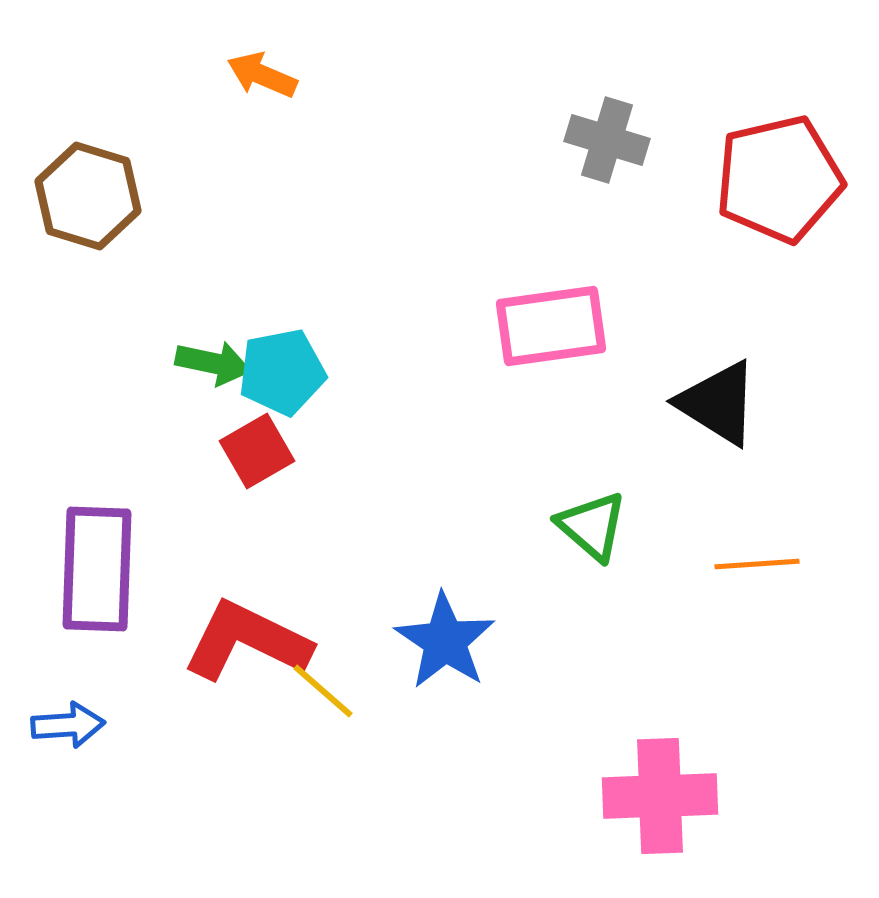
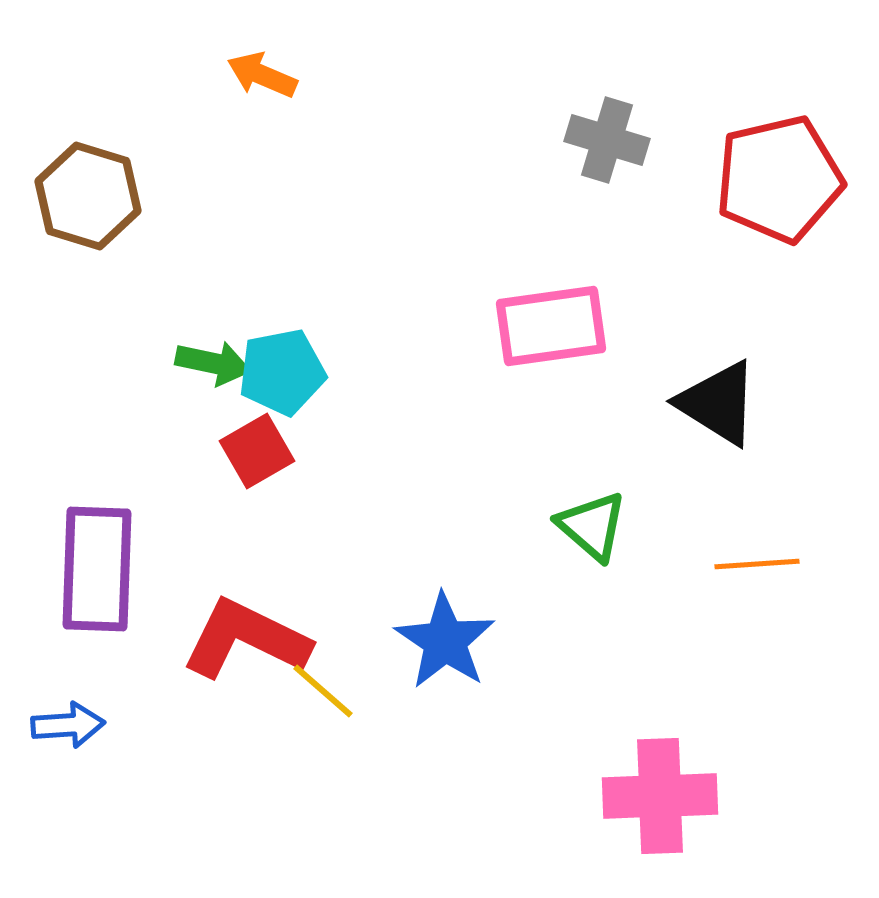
red L-shape: moved 1 px left, 2 px up
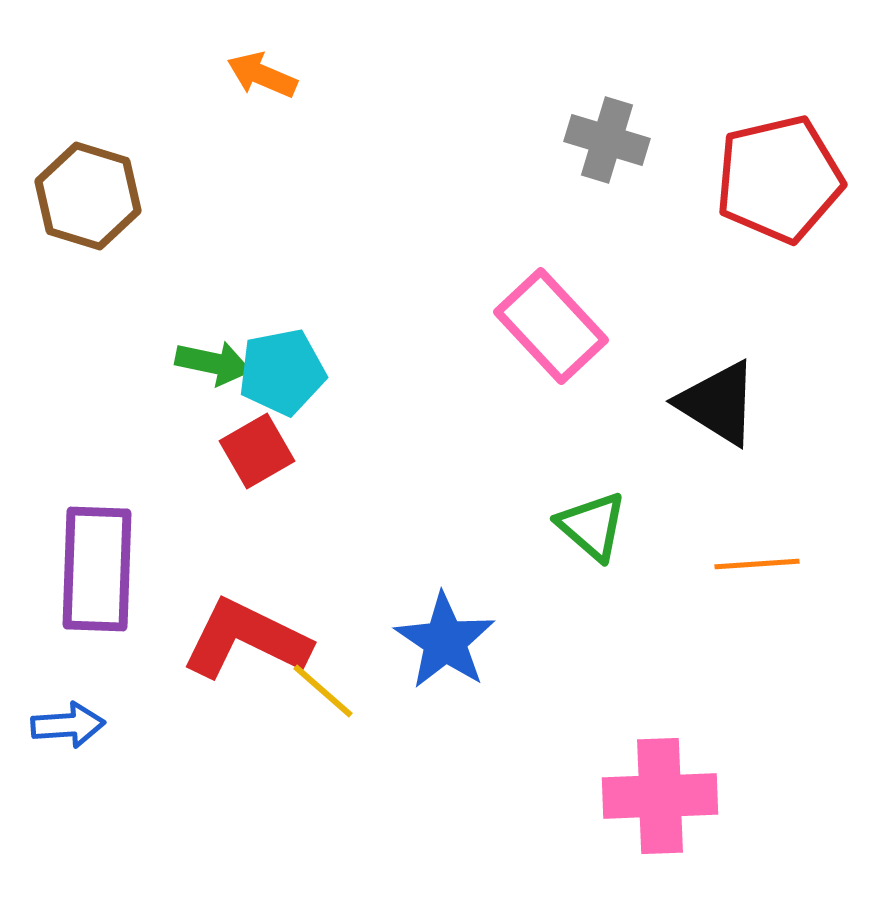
pink rectangle: rotated 55 degrees clockwise
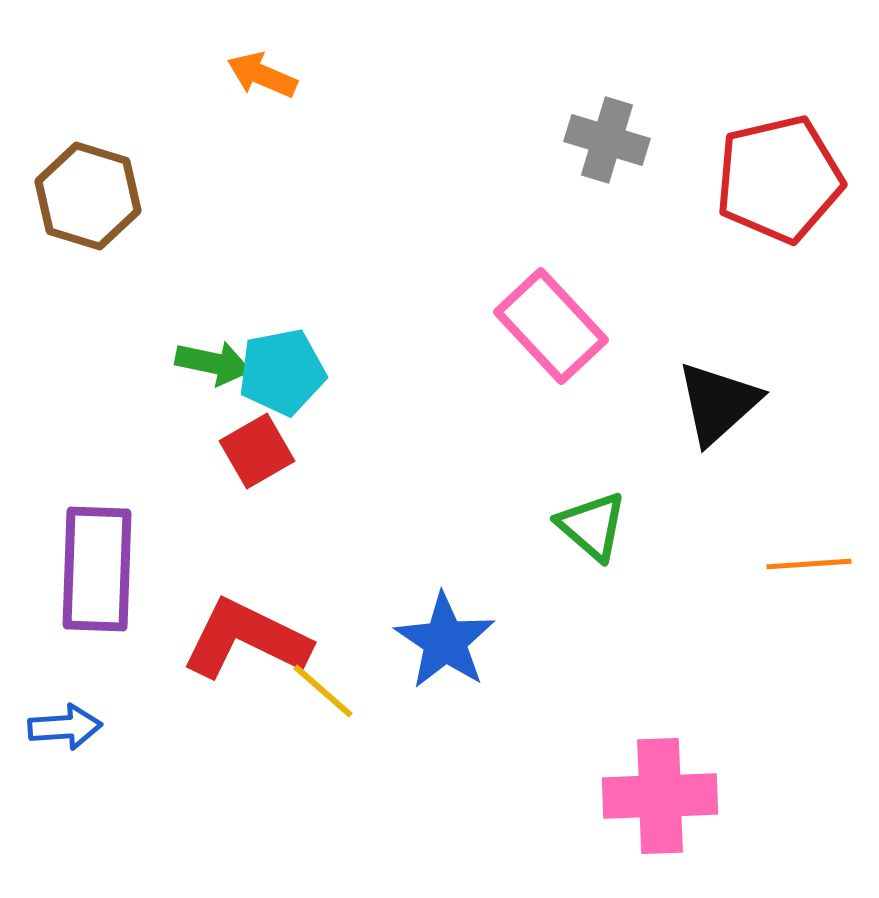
black triangle: rotated 46 degrees clockwise
orange line: moved 52 px right
blue arrow: moved 3 px left, 2 px down
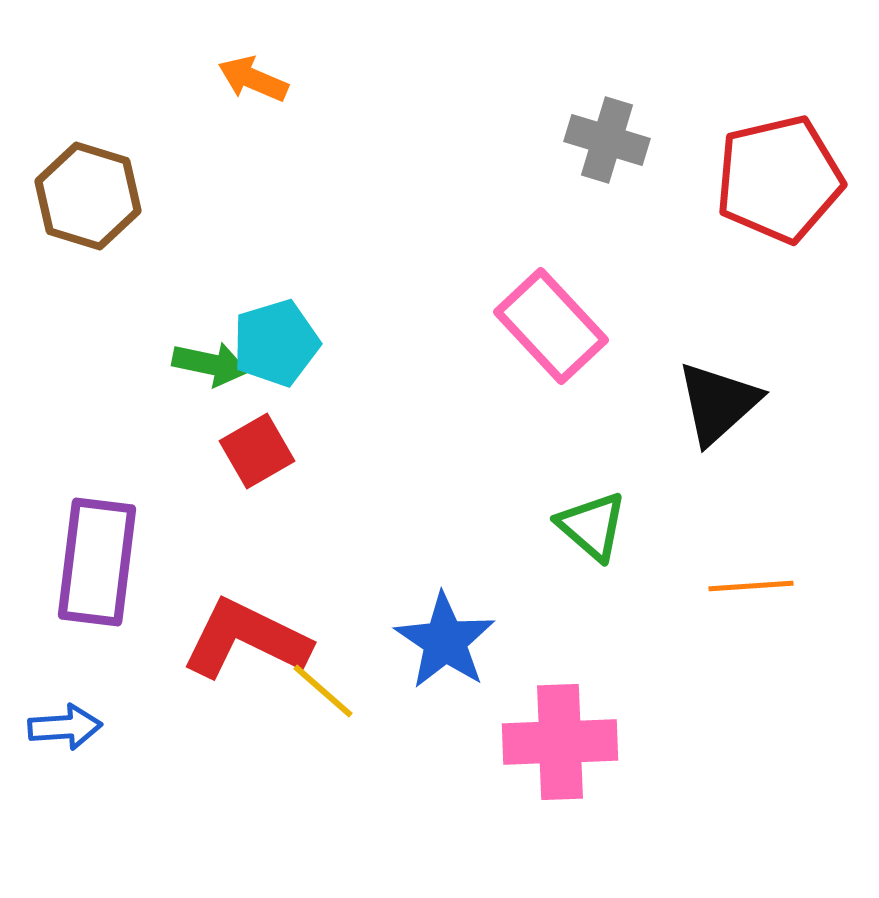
orange arrow: moved 9 px left, 4 px down
green arrow: moved 3 px left, 1 px down
cyan pentagon: moved 6 px left, 29 px up; rotated 6 degrees counterclockwise
orange line: moved 58 px left, 22 px down
purple rectangle: moved 7 px up; rotated 5 degrees clockwise
pink cross: moved 100 px left, 54 px up
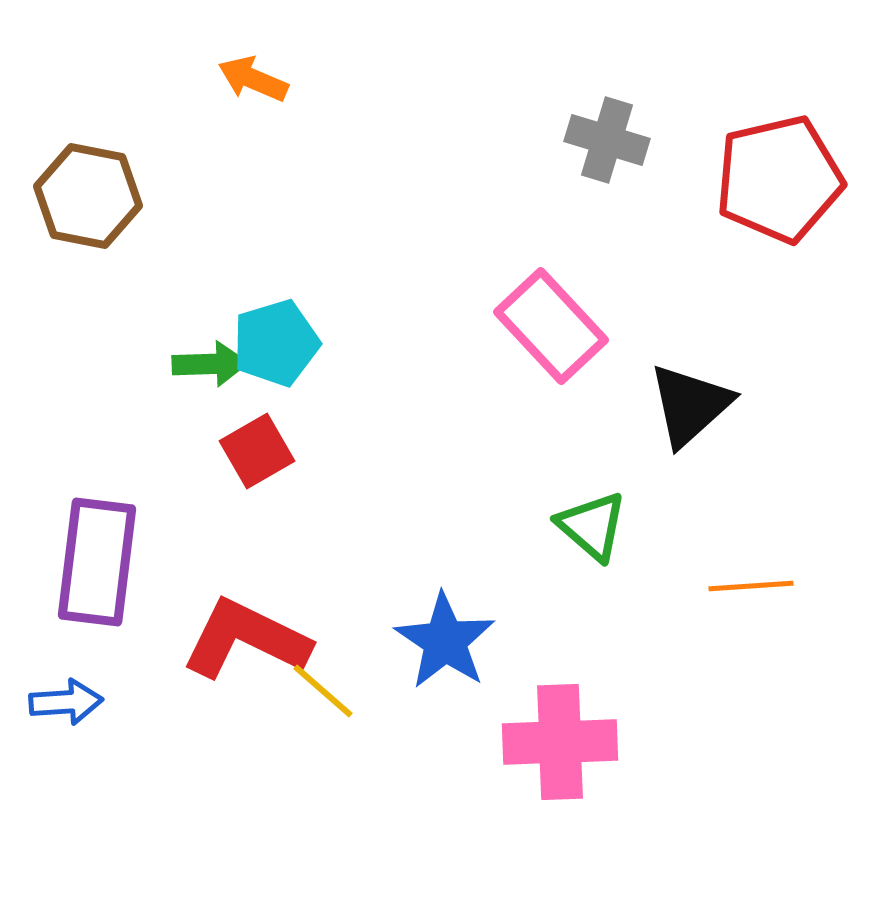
brown hexagon: rotated 6 degrees counterclockwise
green arrow: rotated 14 degrees counterclockwise
black triangle: moved 28 px left, 2 px down
blue arrow: moved 1 px right, 25 px up
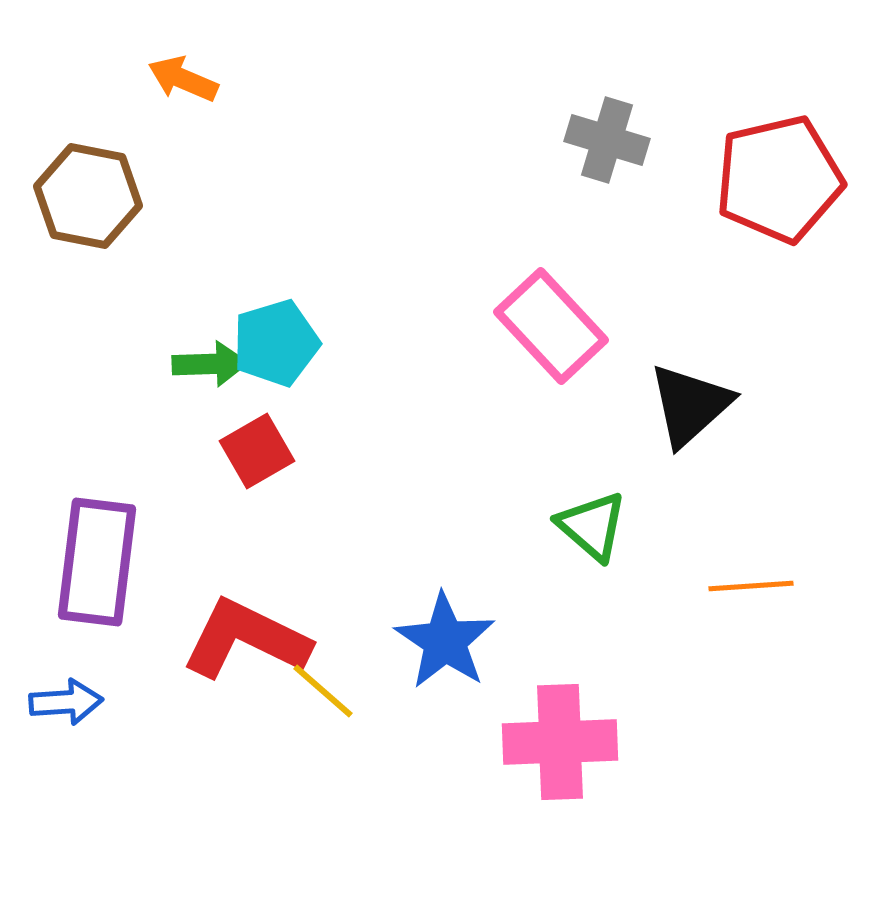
orange arrow: moved 70 px left
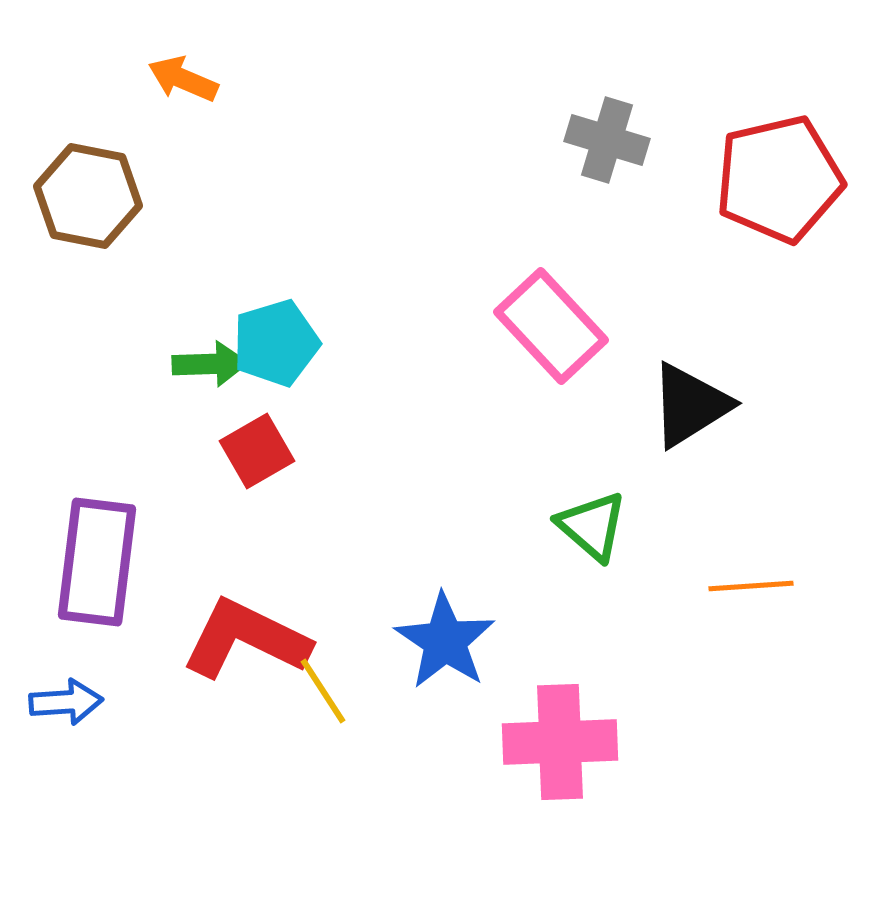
black triangle: rotated 10 degrees clockwise
yellow line: rotated 16 degrees clockwise
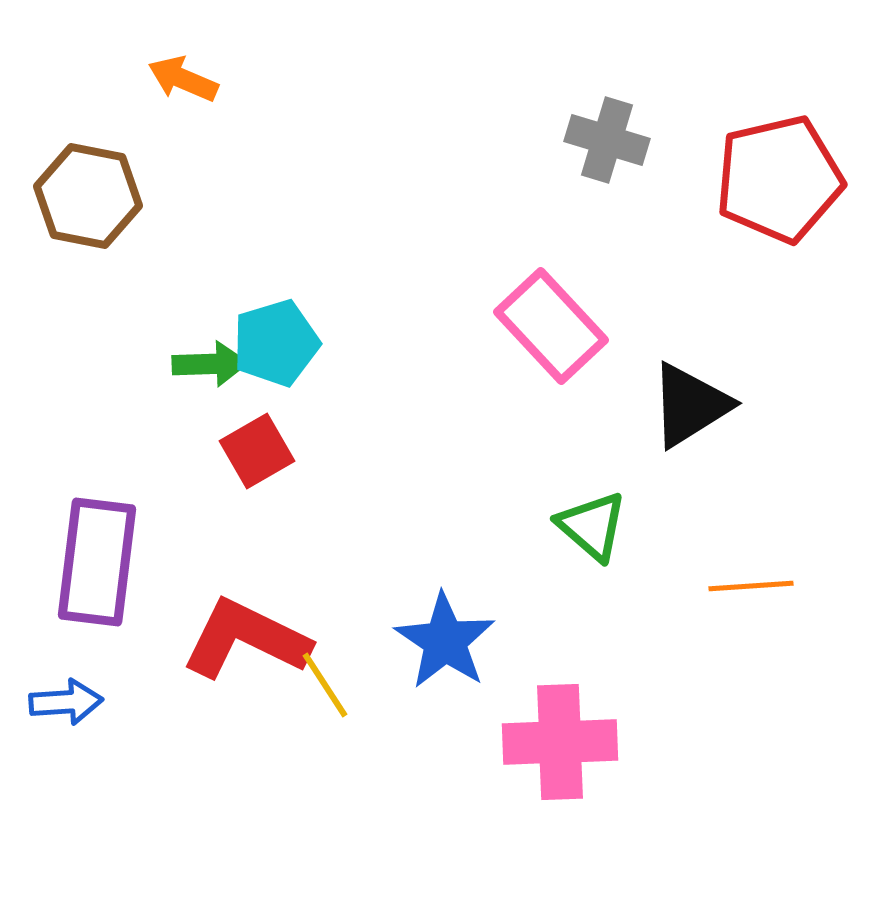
yellow line: moved 2 px right, 6 px up
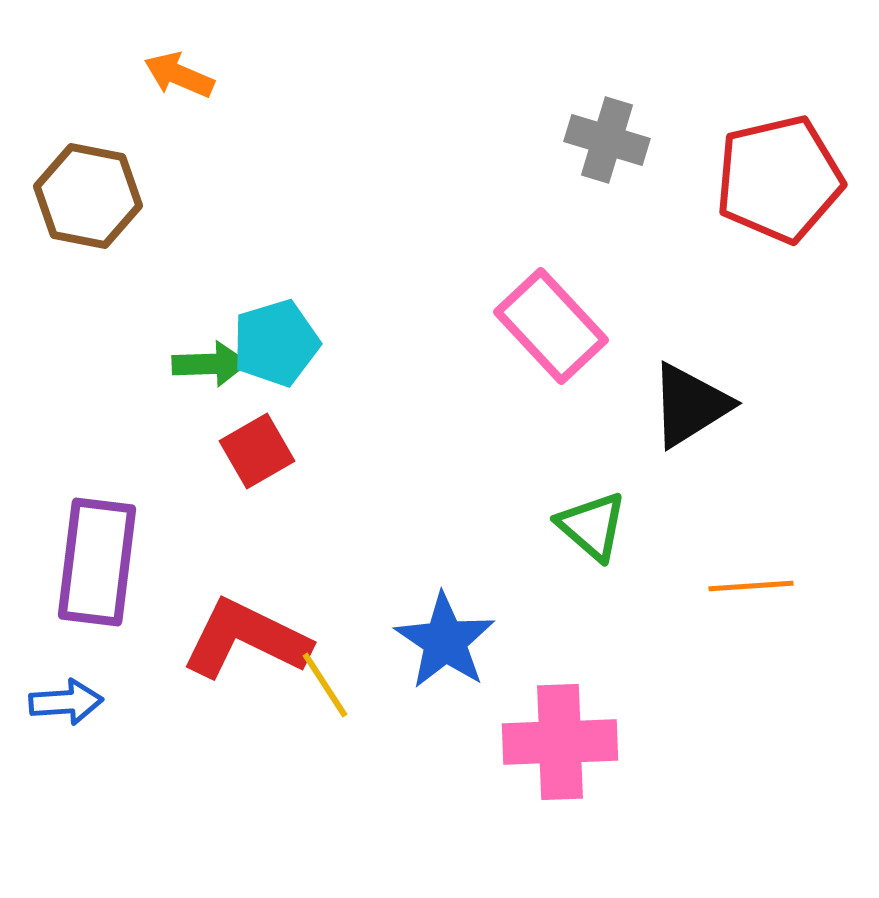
orange arrow: moved 4 px left, 4 px up
